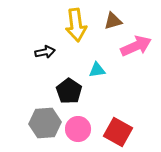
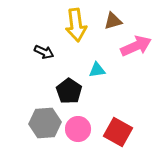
black arrow: moved 1 px left; rotated 36 degrees clockwise
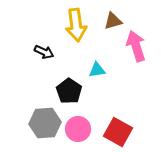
pink arrow: rotated 84 degrees counterclockwise
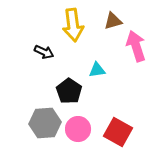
yellow arrow: moved 3 px left
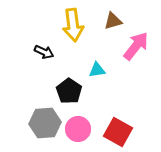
pink arrow: rotated 56 degrees clockwise
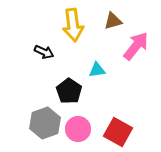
gray hexagon: rotated 16 degrees counterclockwise
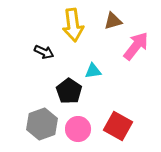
cyan triangle: moved 4 px left, 1 px down
gray hexagon: moved 3 px left, 1 px down
red square: moved 6 px up
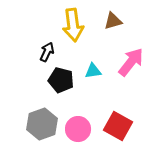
pink arrow: moved 5 px left, 16 px down
black arrow: moved 3 px right; rotated 90 degrees counterclockwise
black pentagon: moved 8 px left, 11 px up; rotated 20 degrees counterclockwise
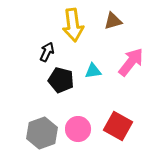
gray hexagon: moved 9 px down
